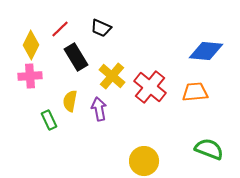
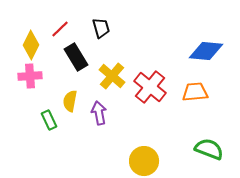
black trapezoid: rotated 130 degrees counterclockwise
purple arrow: moved 4 px down
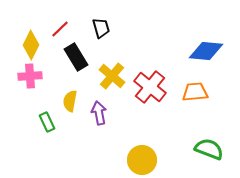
green rectangle: moved 2 px left, 2 px down
yellow circle: moved 2 px left, 1 px up
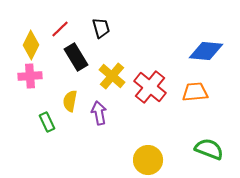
yellow circle: moved 6 px right
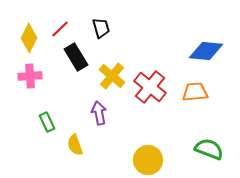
yellow diamond: moved 2 px left, 7 px up
yellow semicircle: moved 5 px right, 44 px down; rotated 30 degrees counterclockwise
